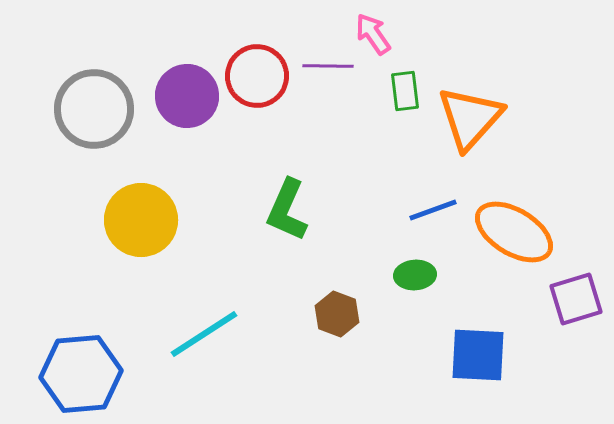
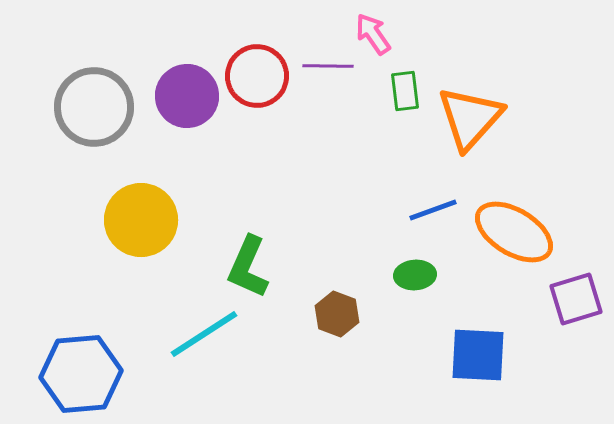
gray circle: moved 2 px up
green L-shape: moved 39 px left, 57 px down
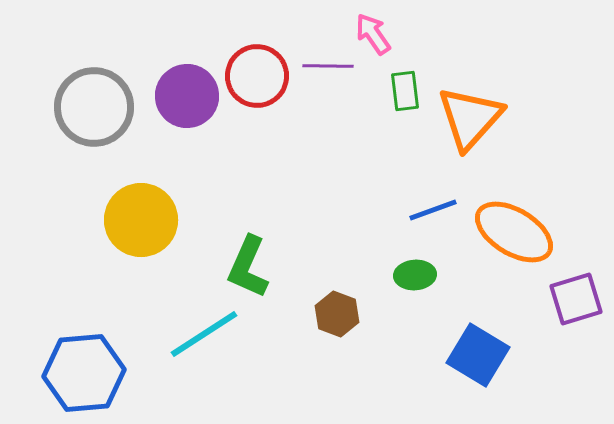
blue square: rotated 28 degrees clockwise
blue hexagon: moved 3 px right, 1 px up
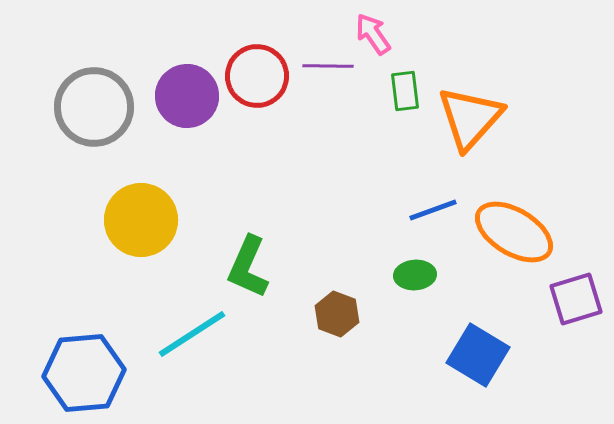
cyan line: moved 12 px left
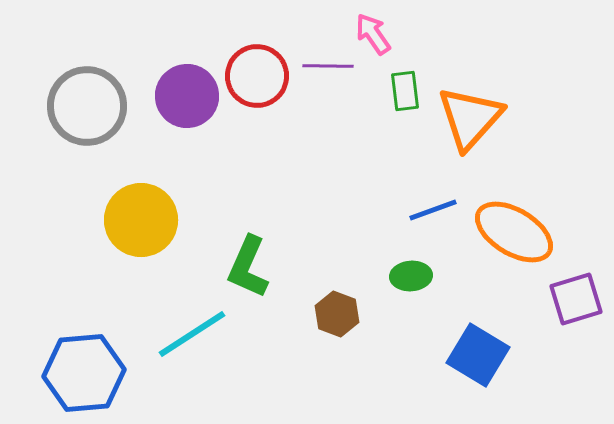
gray circle: moved 7 px left, 1 px up
green ellipse: moved 4 px left, 1 px down
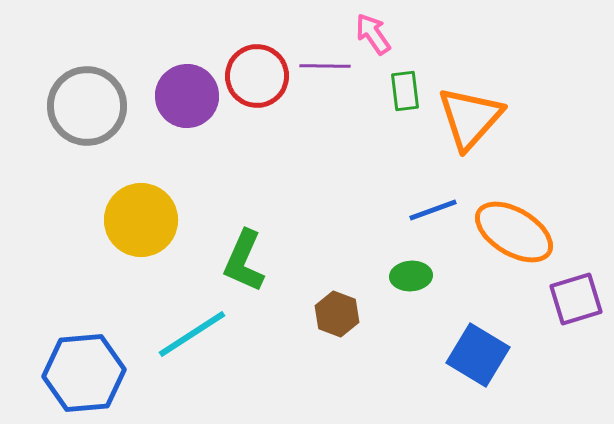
purple line: moved 3 px left
green L-shape: moved 4 px left, 6 px up
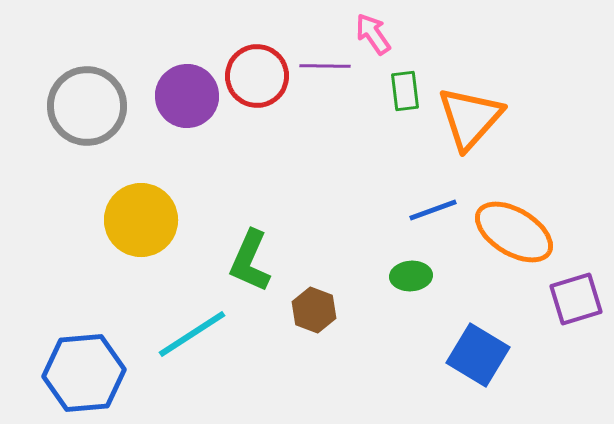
green L-shape: moved 6 px right
brown hexagon: moved 23 px left, 4 px up
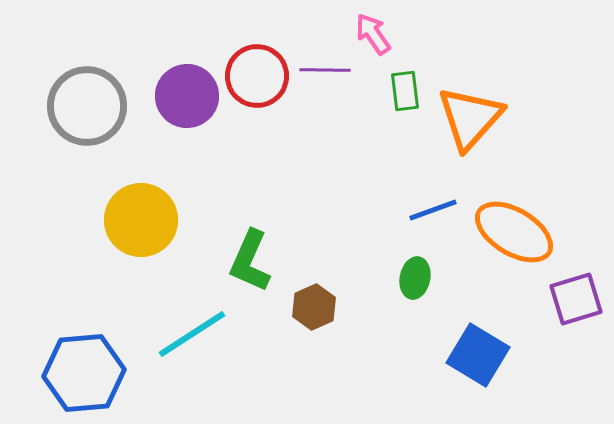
purple line: moved 4 px down
green ellipse: moved 4 px right, 2 px down; rotated 75 degrees counterclockwise
brown hexagon: moved 3 px up; rotated 15 degrees clockwise
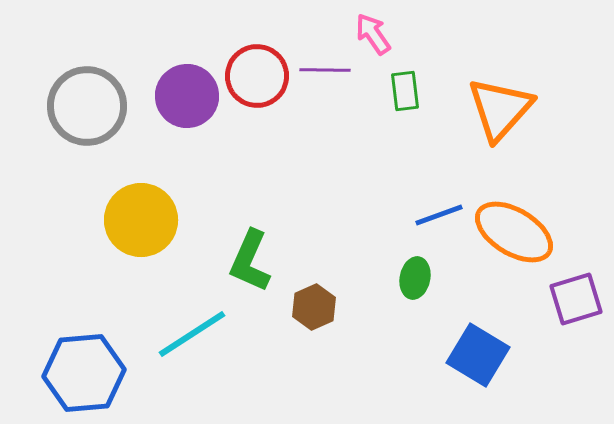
orange triangle: moved 30 px right, 9 px up
blue line: moved 6 px right, 5 px down
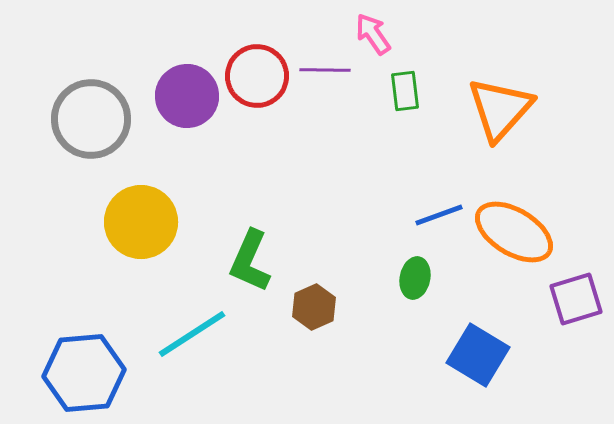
gray circle: moved 4 px right, 13 px down
yellow circle: moved 2 px down
